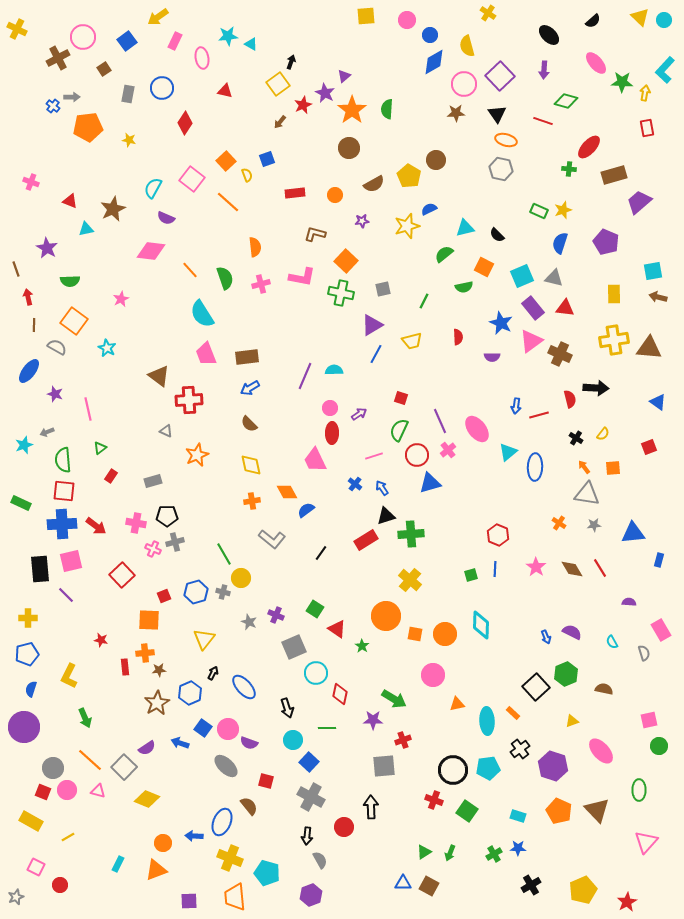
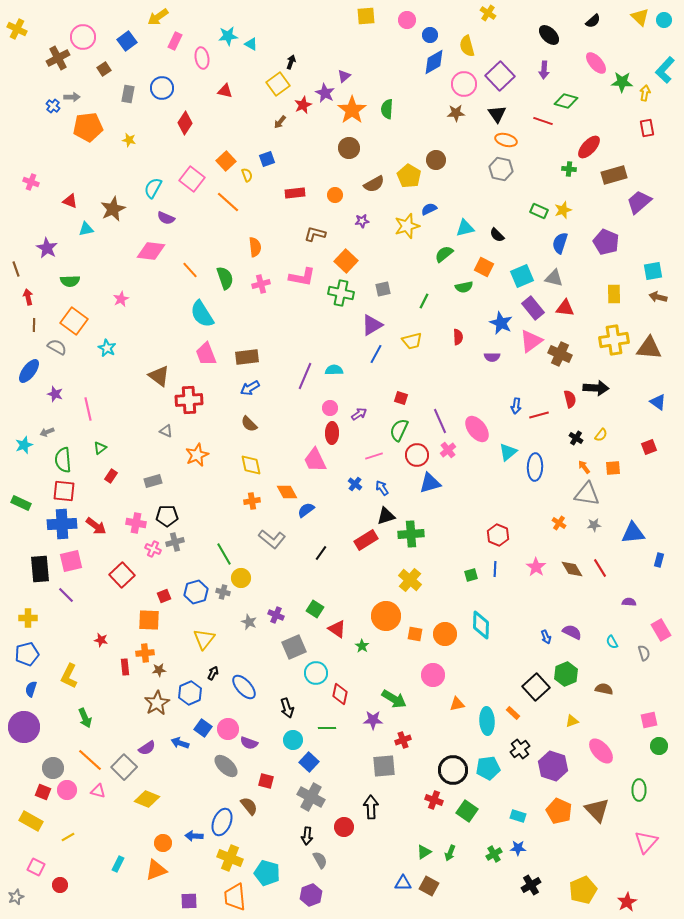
yellow semicircle at (603, 434): moved 2 px left, 1 px down
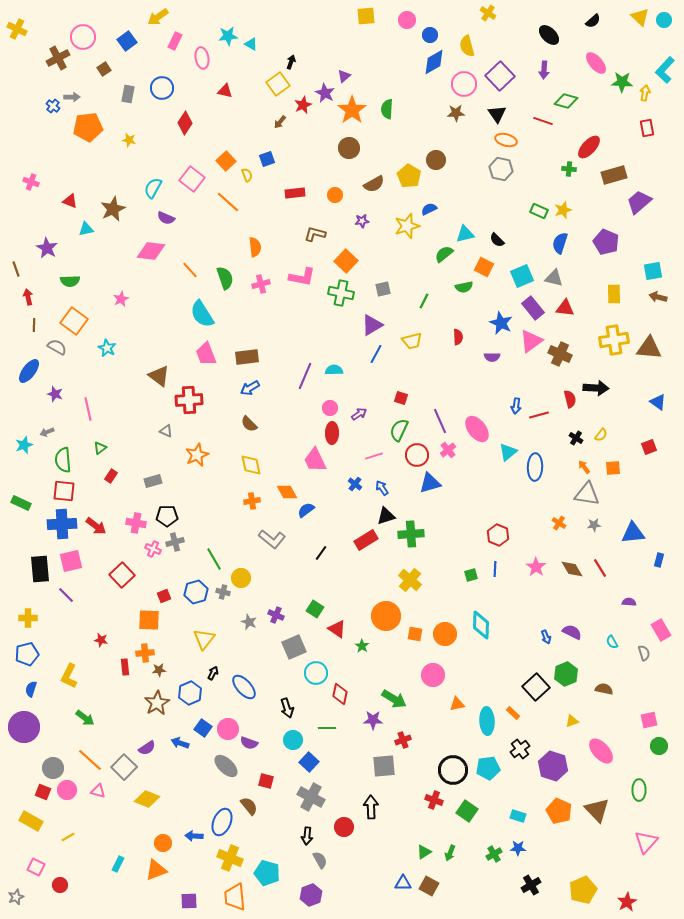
cyan triangle at (465, 228): moved 6 px down
black semicircle at (497, 235): moved 5 px down
green line at (224, 554): moved 10 px left, 5 px down
green arrow at (85, 718): rotated 30 degrees counterclockwise
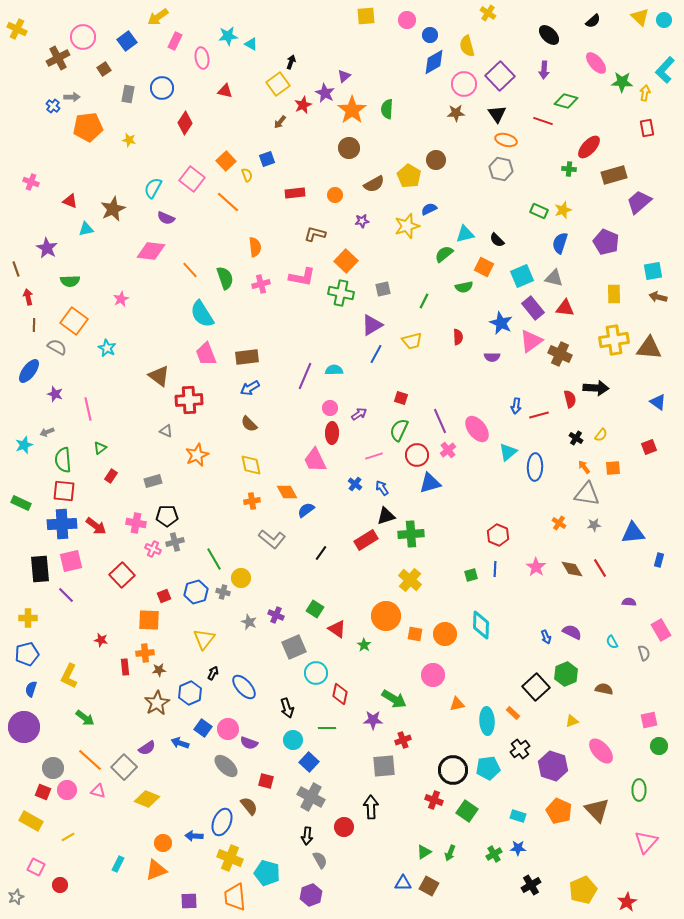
green star at (362, 646): moved 2 px right, 1 px up
